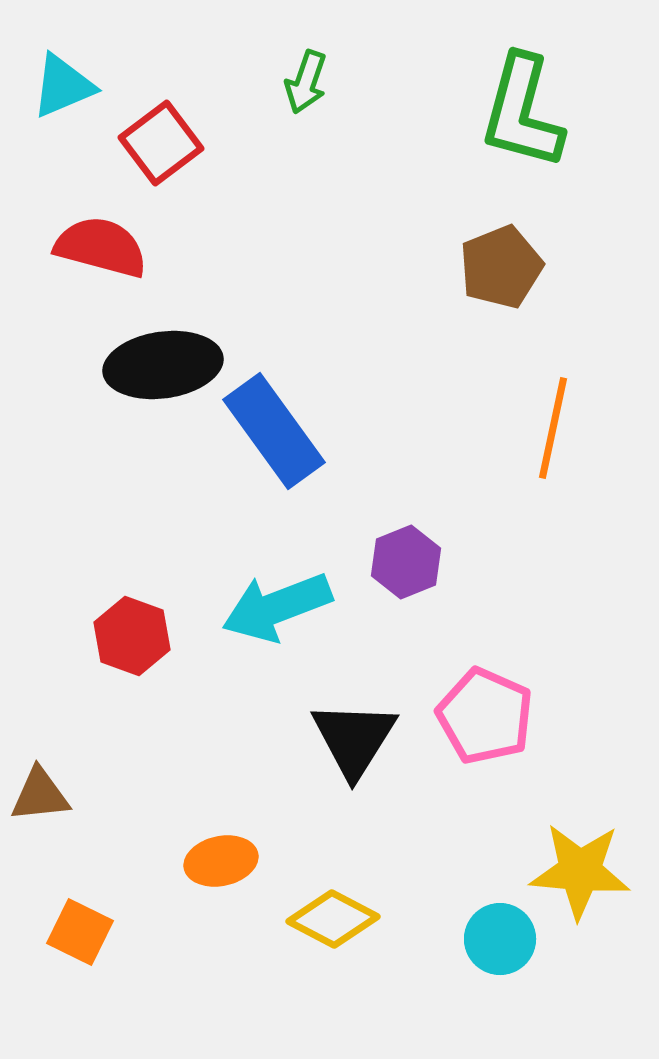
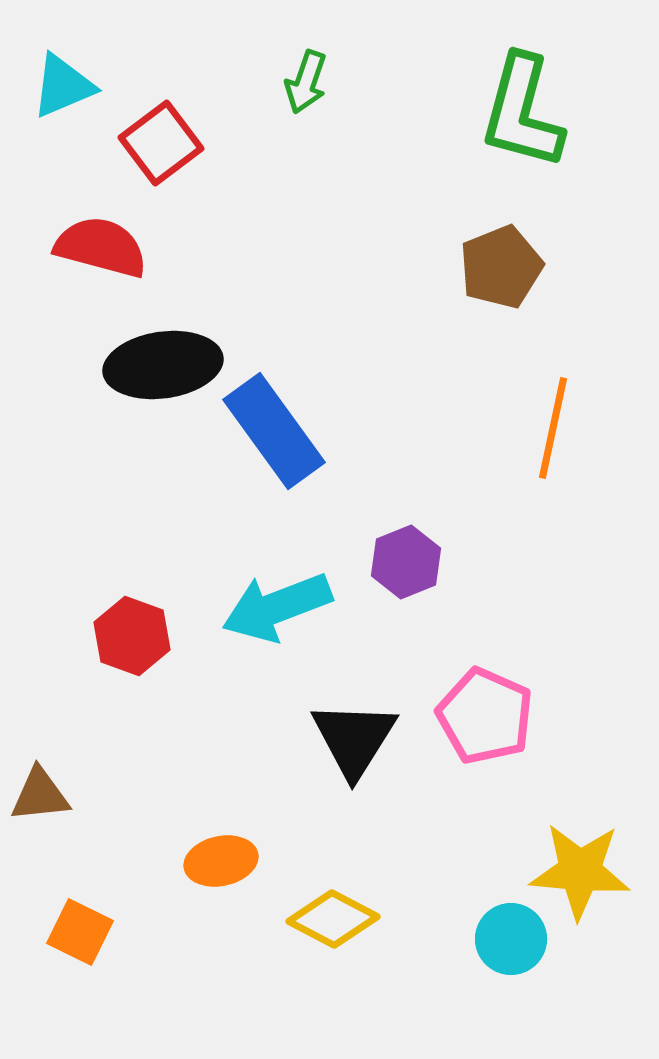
cyan circle: moved 11 px right
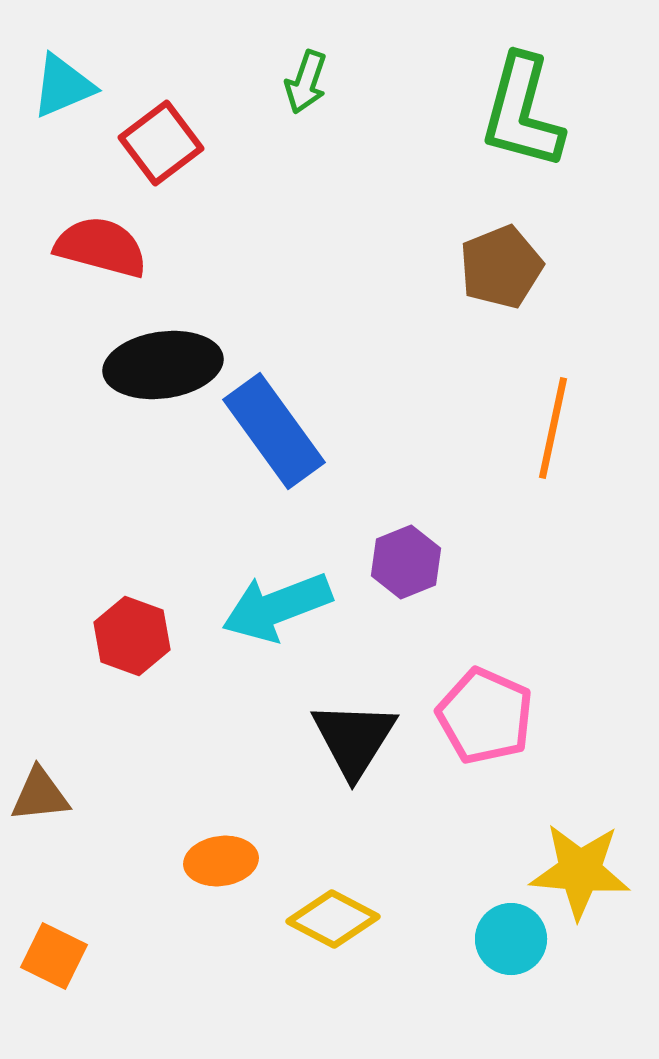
orange ellipse: rotated 4 degrees clockwise
orange square: moved 26 px left, 24 px down
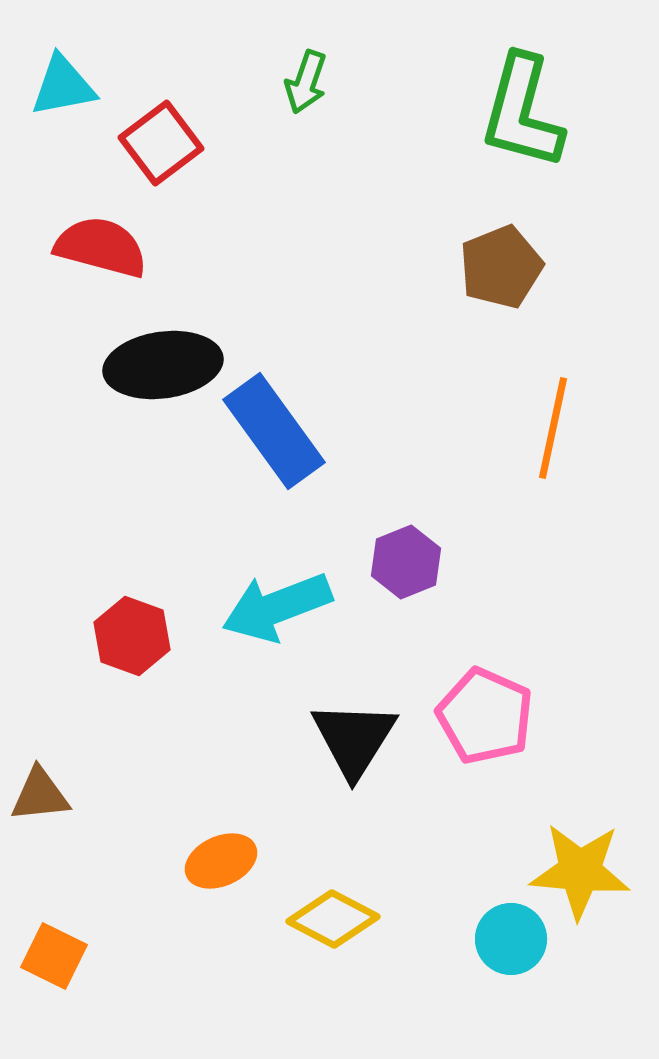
cyan triangle: rotated 12 degrees clockwise
orange ellipse: rotated 16 degrees counterclockwise
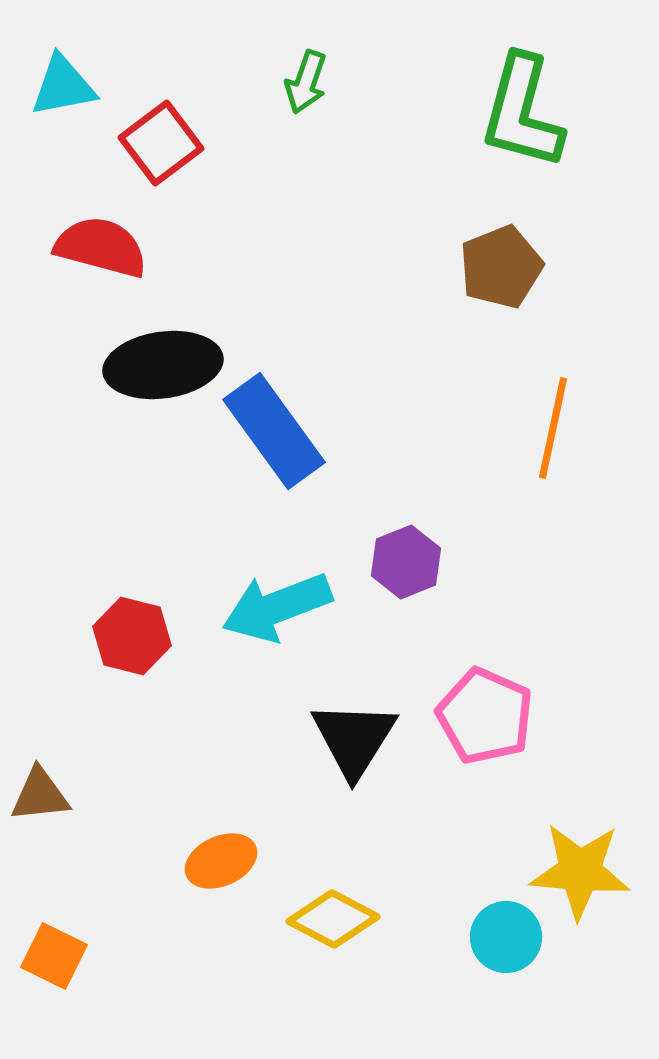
red hexagon: rotated 6 degrees counterclockwise
cyan circle: moved 5 px left, 2 px up
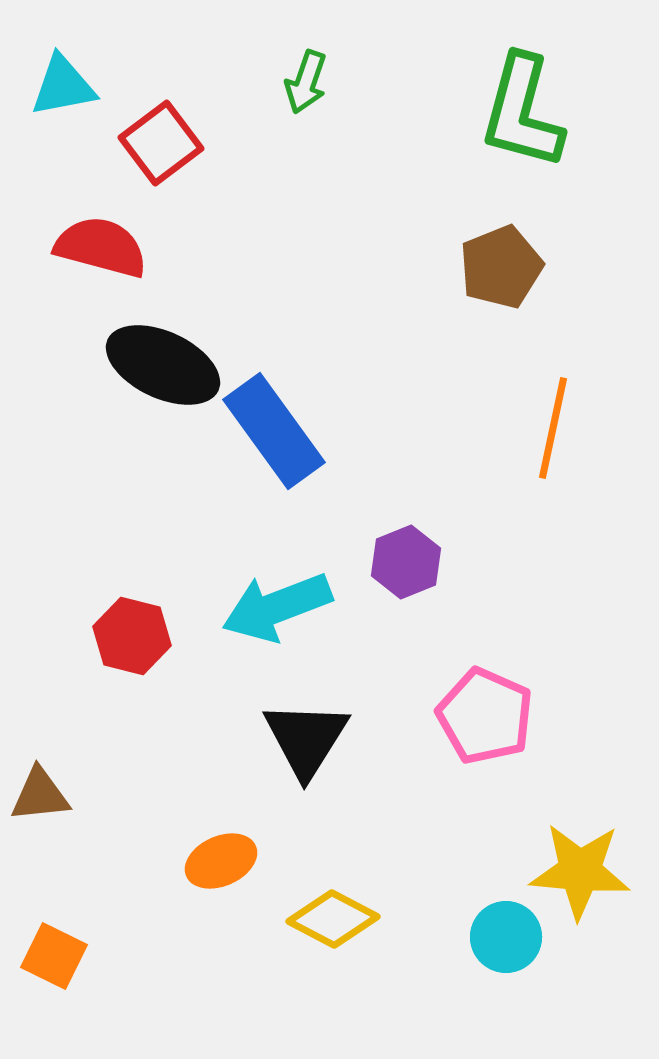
black ellipse: rotated 33 degrees clockwise
black triangle: moved 48 px left
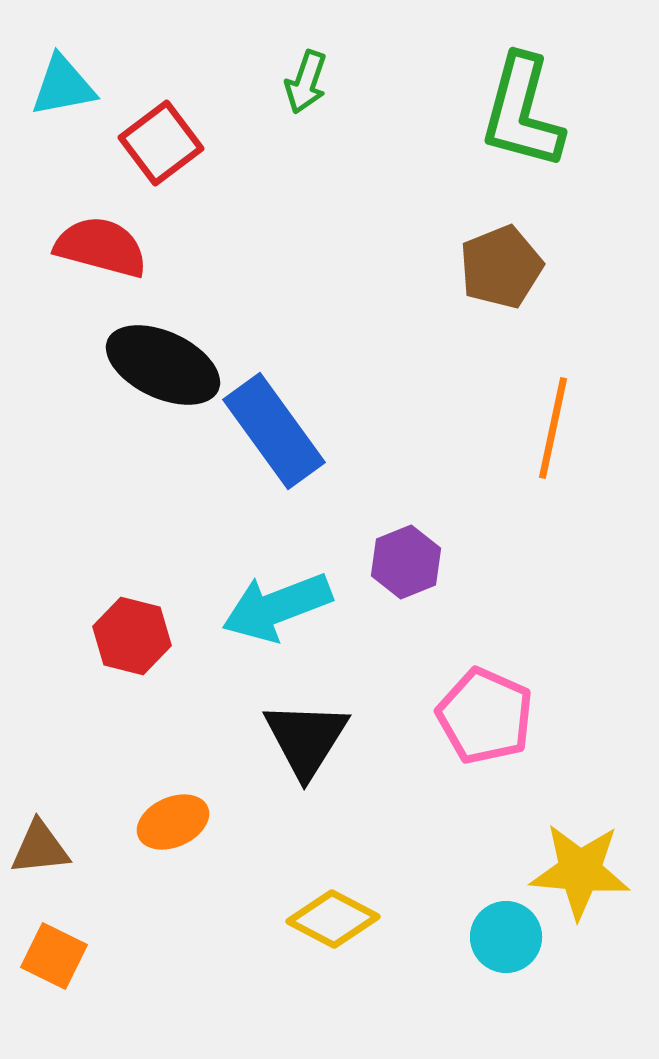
brown triangle: moved 53 px down
orange ellipse: moved 48 px left, 39 px up
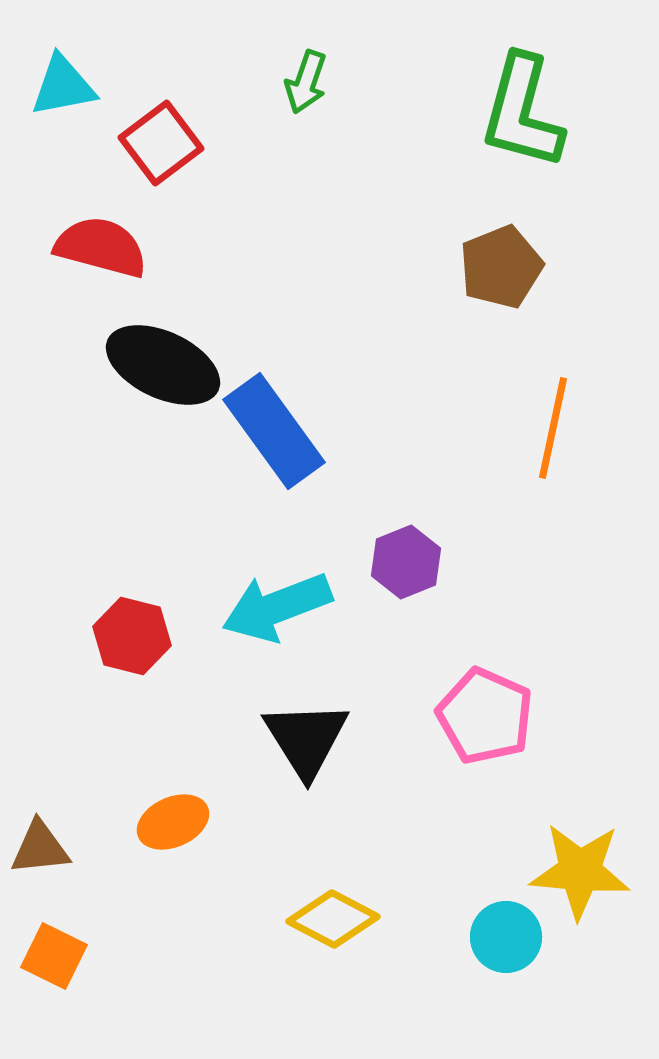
black triangle: rotated 4 degrees counterclockwise
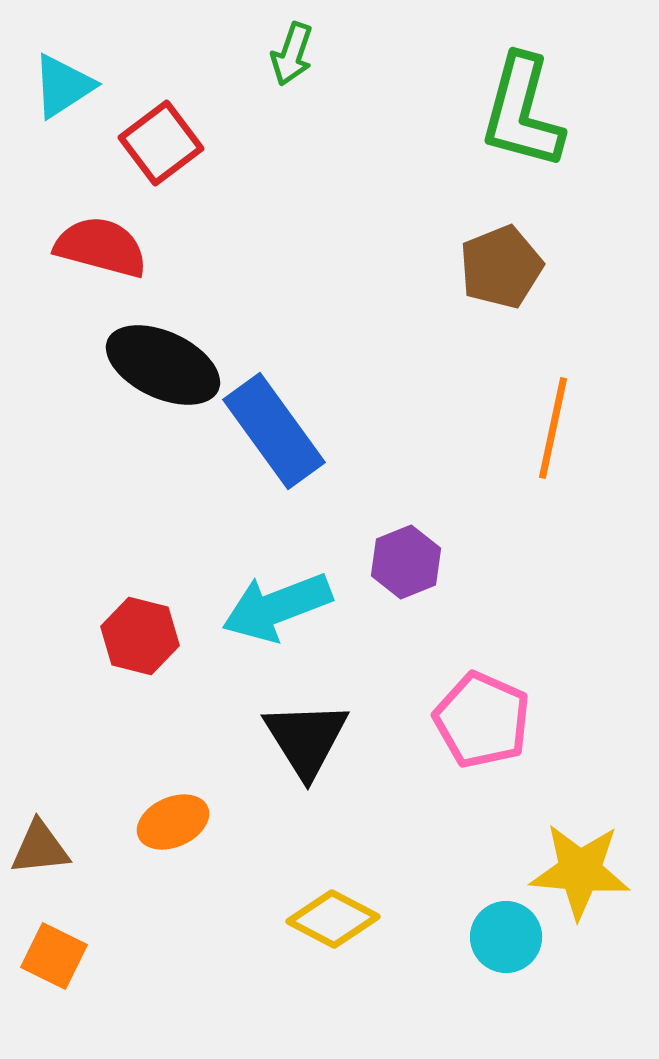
green arrow: moved 14 px left, 28 px up
cyan triangle: rotated 22 degrees counterclockwise
red hexagon: moved 8 px right
pink pentagon: moved 3 px left, 4 px down
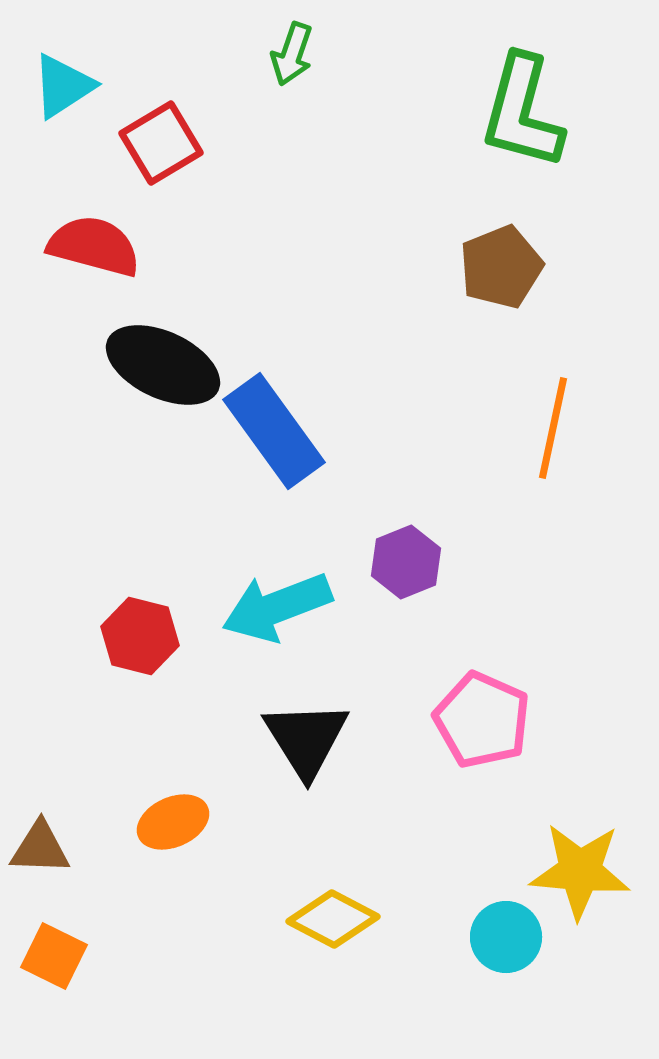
red square: rotated 6 degrees clockwise
red semicircle: moved 7 px left, 1 px up
brown triangle: rotated 8 degrees clockwise
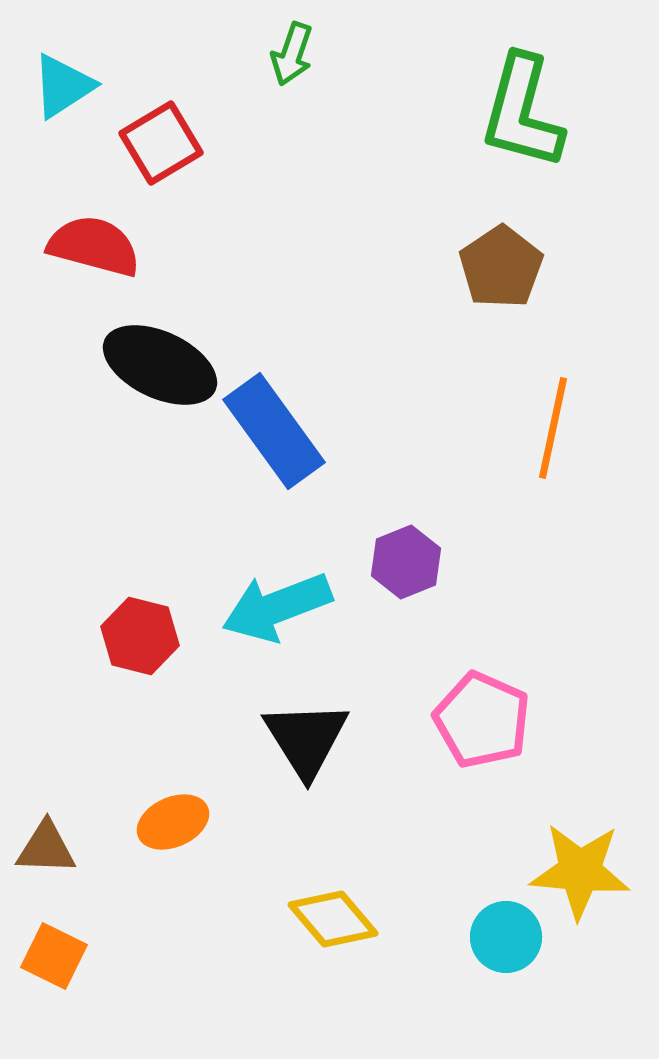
brown pentagon: rotated 12 degrees counterclockwise
black ellipse: moved 3 px left
brown triangle: moved 6 px right
yellow diamond: rotated 22 degrees clockwise
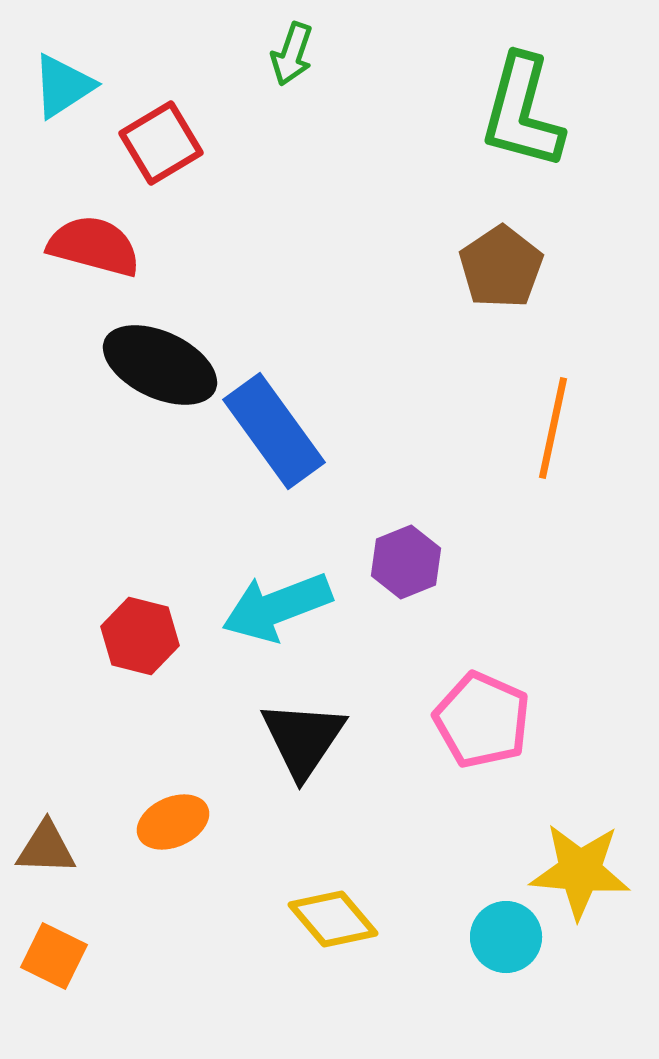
black triangle: moved 3 px left; rotated 6 degrees clockwise
